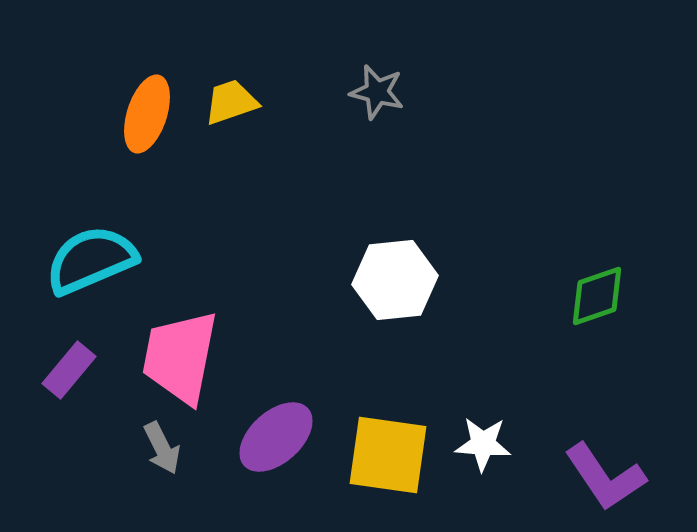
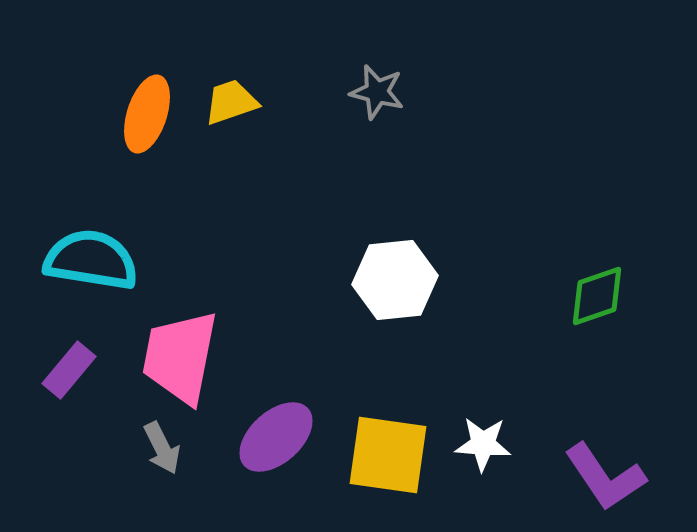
cyan semicircle: rotated 32 degrees clockwise
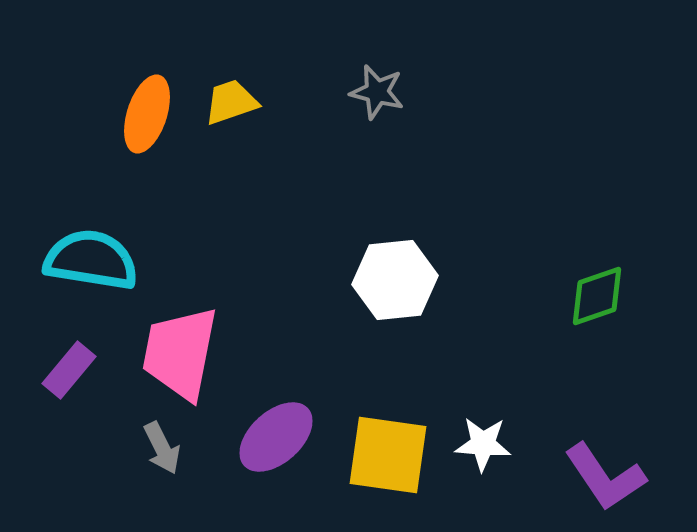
pink trapezoid: moved 4 px up
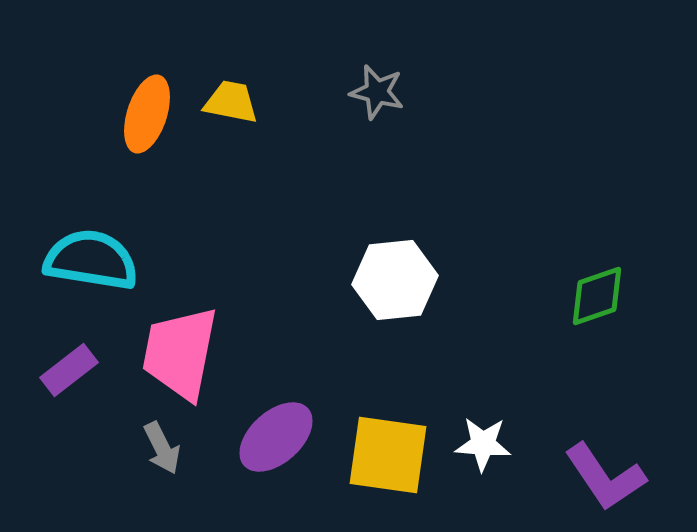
yellow trapezoid: rotated 30 degrees clockwise
purple rectangle: rotated 12 degrees clockwise
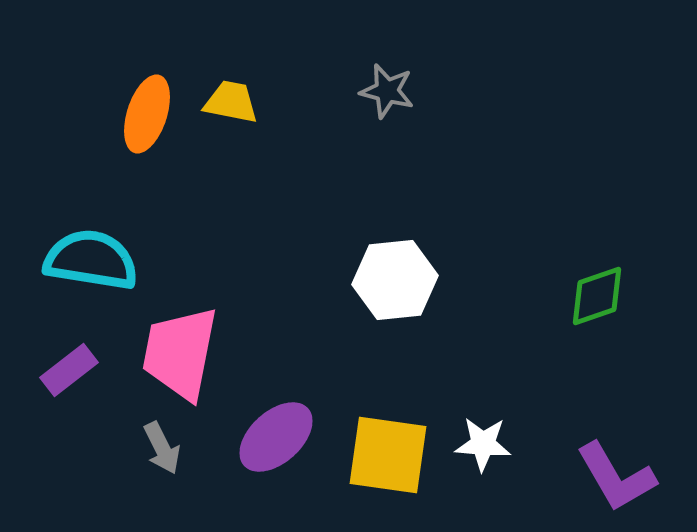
gray star: moved 10 px right, 1 px up
purple L-shape: moved 11 px right; rotated 4 degrees clockwise
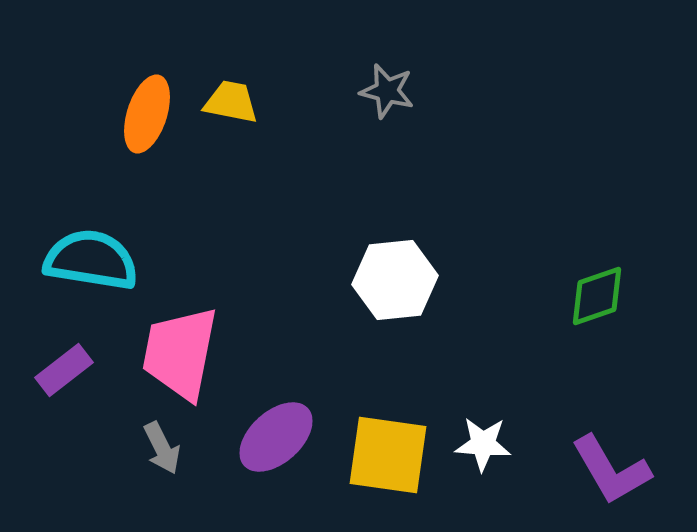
purple rectangle: moved 5 px left
purple L-shape: moved 5 px left, 7 px up
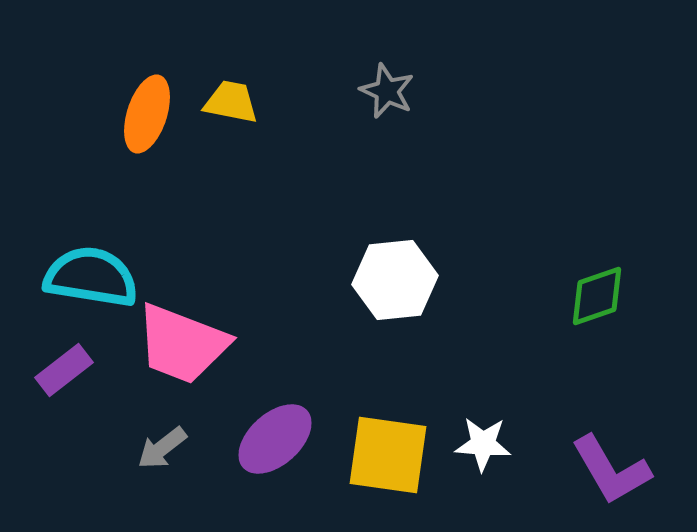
gray star: rotated 10 degrees clockwise
cyan semicircle: moved 17 px down
pink trapezoid: moved 2 px right, 9 px up; rotated 80 degrees counterclockwise
purple ellipse: moved 1 px left, 2 px down
gray arrow: rotated 78 degrees clockwise
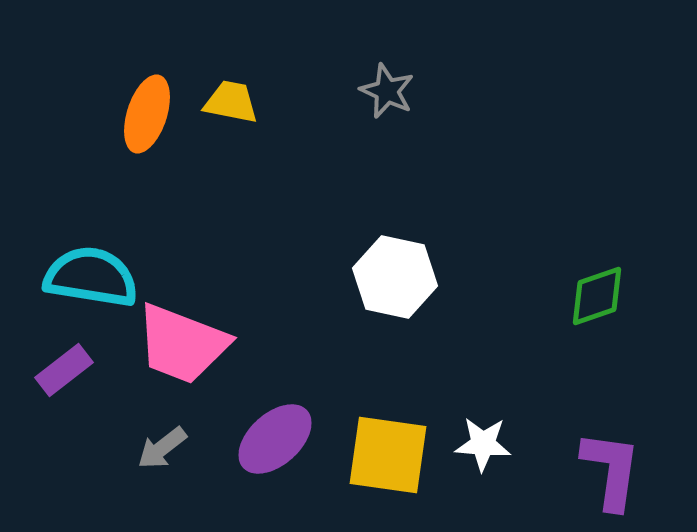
white hexagon: moved 3 px up; rotated 18 degrees clockwise
purple L-shape: rotated 142 degrees counterclockwise
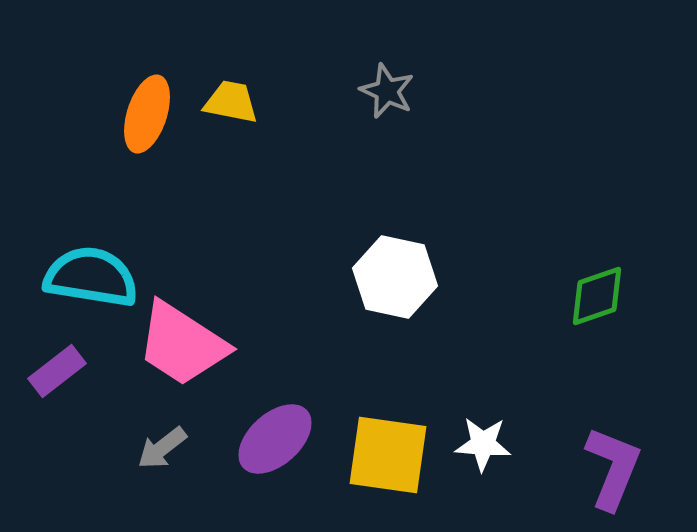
pink trapezoid: rotated 12 degrees clockwise
purple rectangle: moved 7 px left, 1 px down
purple L-shape: moved 2 px right, 2 px up; rotated 14 degrees clockwise
